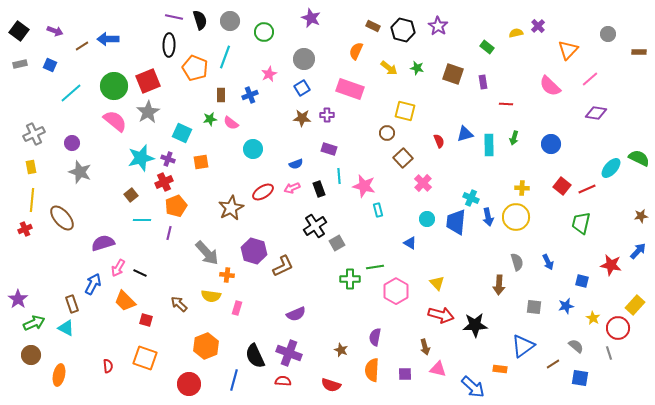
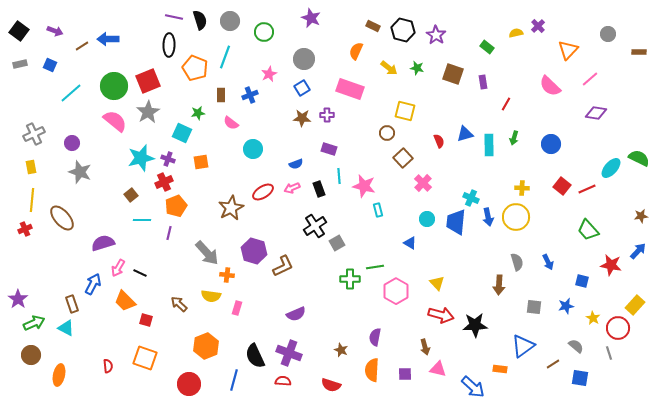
purple star at (438, 26): moved 2 px left, 9 px down
red line at (506, 104): rotated 64 degrees counterclockwise
green star at (210, 119): moved 12 px left, 6 px up
green trapezoid at (581, 223): moved 7 px right, 7 px down; rotated 55 degrees counterclockwise
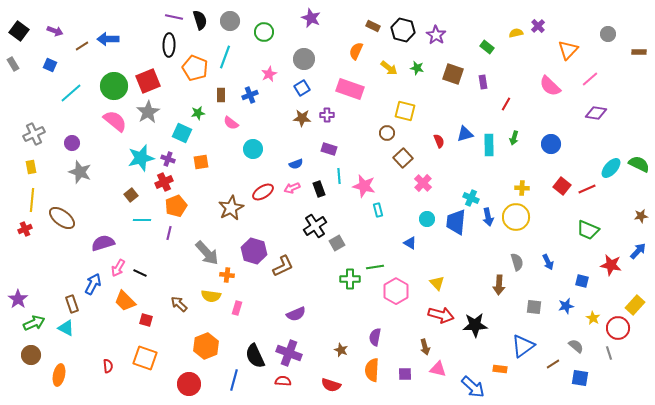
gray rectangle at (20, 64): moved 7 px left; rotated 72 degrees clockwise
green semicircle at (639, 158): moved 6 px down
brown ellipse at (62, 218): rotated 12 degrees counterclockwise
green trapezoid at (588, 230): rotated 25 degrees counterclockwise
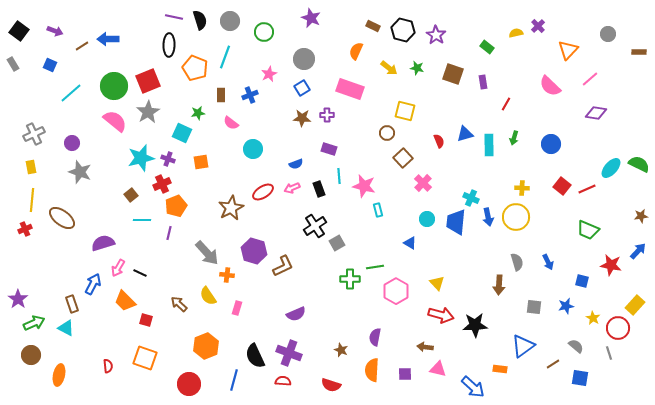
red cross at (164, 182): moved 2 px left, 2 px down
yellow semicircle at (211, 296): moved 3 px left; rotated 48 degrees clockwise
brown arrow at (425, 347): rotated 112 degrees clockwise
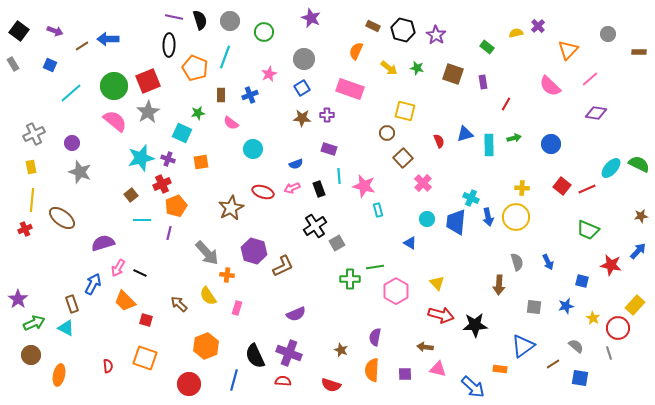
green arrow at (514, 138): rotated 120 degrees counterclockwise
red ellipse at (263, 192): rotated 50 degrees clockwise
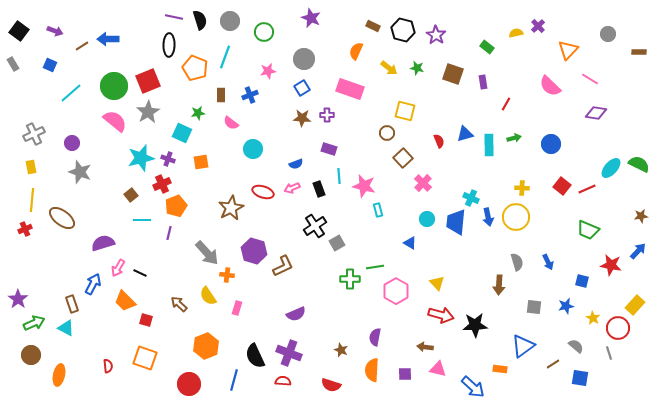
pink star at (269, 74): moved 1 px left, 3 px up; rotated 14 degrees clockwise
pink line at (590, 79): rotated 72 degrees clockwise
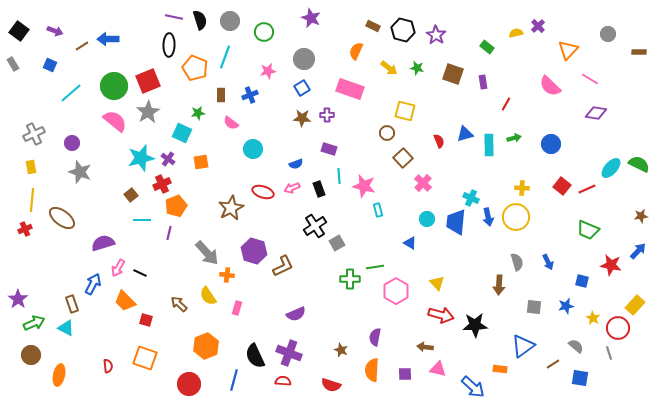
purple cross at (168, 159): rotated 16 degrees clockwise
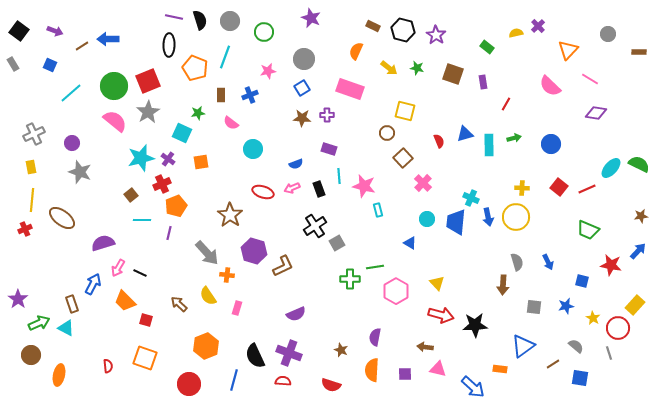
red square at (562, 186): moved 3 px left, 1 px down
brown star at (231, 208): moved 1 px left, 7 px down; rotated 10 degrees counterclockwise
brown arrow at (499, 285): moved 4 px right
green arrow at (34, 323): moved 5 px right
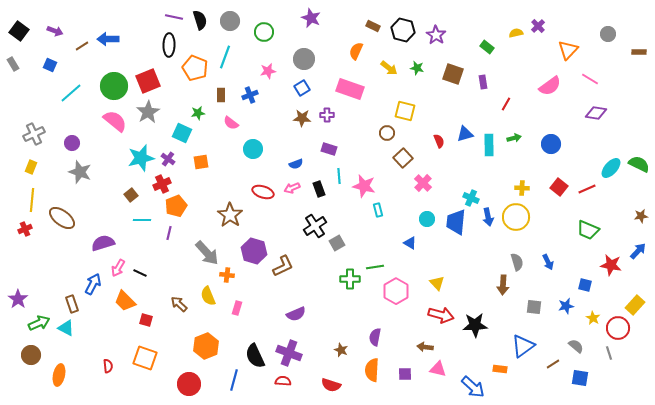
pink semicircle at (550, 86): rotated 80 degrees counterclockwise
yellow rectangle at (31, 167): rotated 32 degrees clockwise
blue square at (582, 281): moved 3 px right, 4 px down
yellow semicircle at (208, 296): rotated 12 degrees clockwise
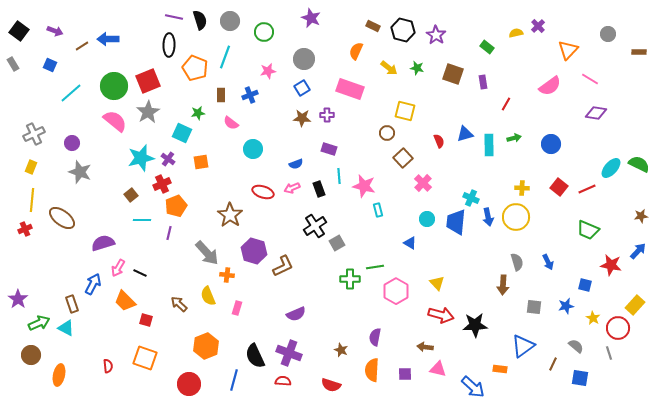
brown line at (553, 364): rotated 32 degrees counterclockwise
